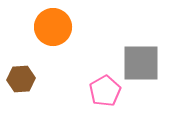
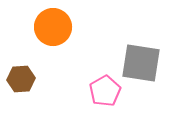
gray square: rotated 9 degrees clockwise
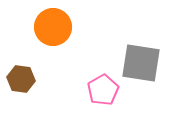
brown hexagon: rotated 12 degrees clockwise
pink pentagon: moved 2 px left, 1 px up
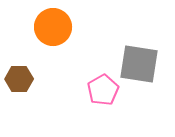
gray square: moved 2 px left, 1 px down
brown hexagon: moved 2 px left; rotated 8 degrees counterclockwise
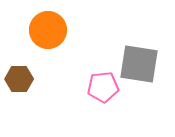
orange circle: moved 5 px left, 3 px down
pink pentagon: moved 3 px up; rotated 24 degrees clockwise
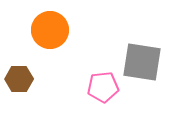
orange circle: moved 2 px right
gray square: moved 3 px right, 2 px up
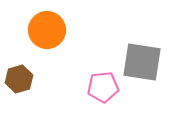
orange circle: moved 3 px left
brown hexagon: rotated 16 degrees counterclockwise
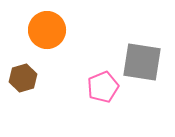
brown hexagon: moved 4 px right, 1 px up
pink pentagon: rotated 16 degrees counterclockwise
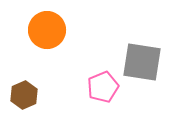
brown hexagon: moved 1 px right, 17 px down; rotated 8 degrees counterclockwise
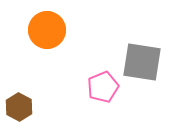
brown hexagon: moved 5 px left, 12 px down; rotated 8 degrees counterclockwise
